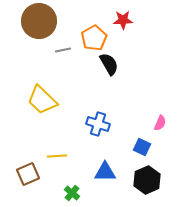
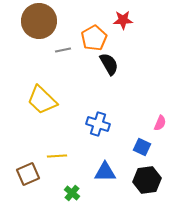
black hexagon: rotated 16 degrees clockwise
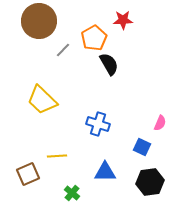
gray line: rotated 35 degrees counterclockwise
black hexagon: moved 3 px right, 2 px down
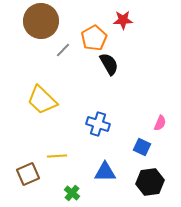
brown circle: moved 2 px right
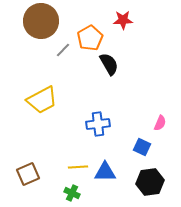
orange pentagon: moved 4 px left
yellow trapezoid: rotated 72 degrees counterclockwise
blue cross: rotated 25 degrees counterclockwise
yellow line: moved 21 px right, 11 px down
green cross: rotated 14 degrees counterclockwise
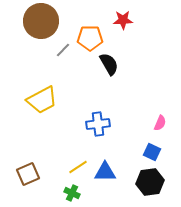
orange pentagon: rotated 30 degrees clockwise
blue square: moved 10 px right, 5 px down
yellow line: rotated 30 degrees counterclockwise
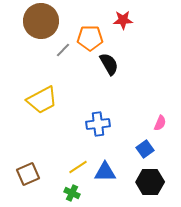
blue square: moved 7 px left, 3 px up; rotated 30 degrees clockwise
black hexagon: rotated 8 degrees clockwise
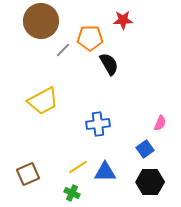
yellow trapezoid: moved 1 px right, 1 px down
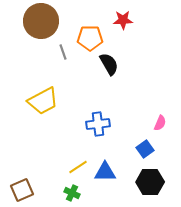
gray line: moved 2 px down; rotated 63 degrees counterclockwise
brown square: moved 6 px left, 16 px down
